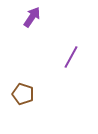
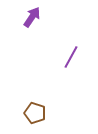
brown pentagon: moved 12 px right, 19 px down
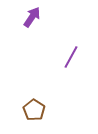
brown pentagon: moved 1 px left, 3 px up; rotated 15 degrees clockwise
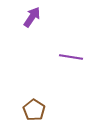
purple line: rotated 70 degrees clockwise
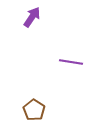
purple line: moved 5 px down
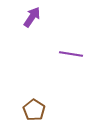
purple line: moved 8 px up
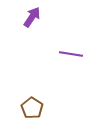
brown pentagon: moved 2 px left, 2 px up
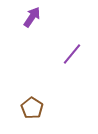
purple line: moved 1 px right; rotated 60 degrees counterclockwise
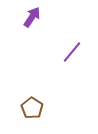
purple line: moved 2 px up
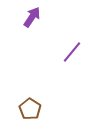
brown pentagon: moved 2 px left, 1 px down
